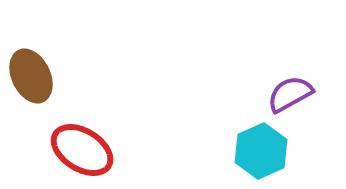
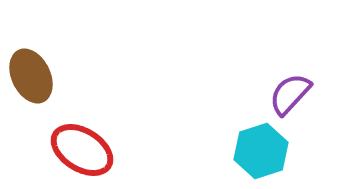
purple semicircle: rotated 18 degrees counterclockwise
cyan hexagon: rotated 6 degrees clockwise
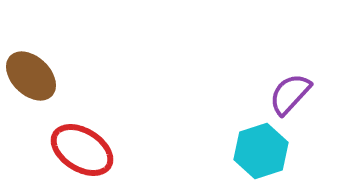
brown ellipse: rotated 20 degrees counterclockwise
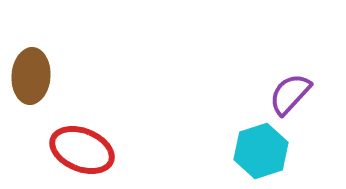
brown ellipse: rotated 50 degrees clockwise
red ellipse: rotated 10 degrees counterclockwise
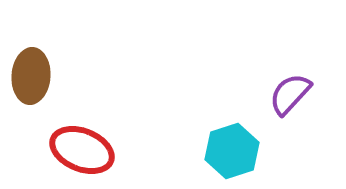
cyan hexagon: moved 29 px left
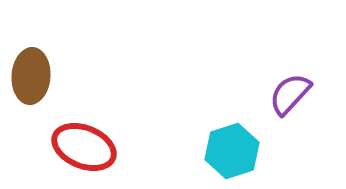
red ellipse: moved 2 px right, 3 px up
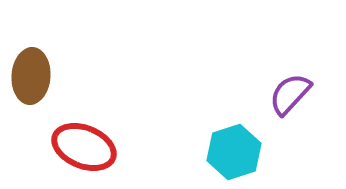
cyan hexagon: moved 2 px right, 1 px down
